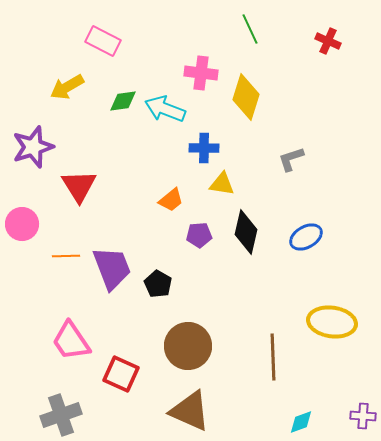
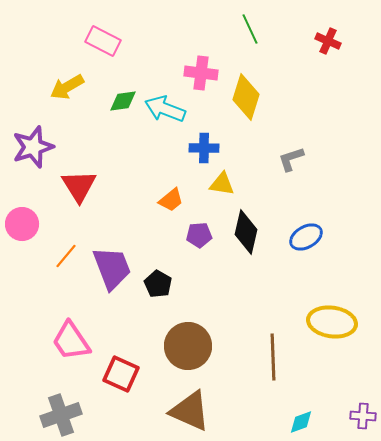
orange line: rotated 48 degrees counterclockwise
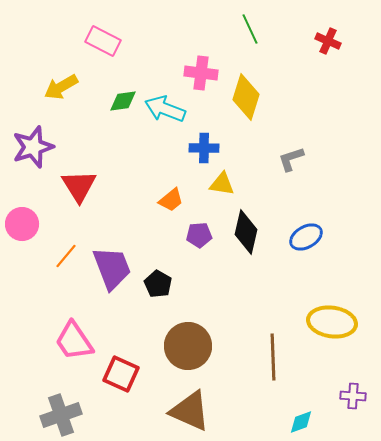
yellow arrow: moved 6 px left
pink trapezoid: moved 3 px right
purple cross: moved 10 px left, 20 px up
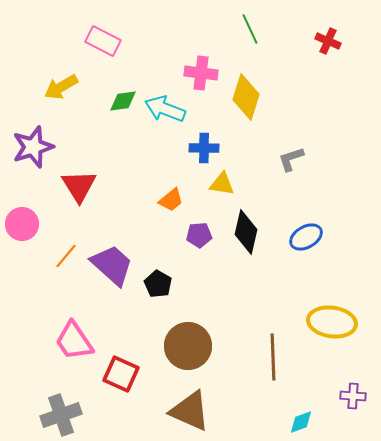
purple trapezoid: moved 3 px up; rotated 27 degrees counterclockwise
